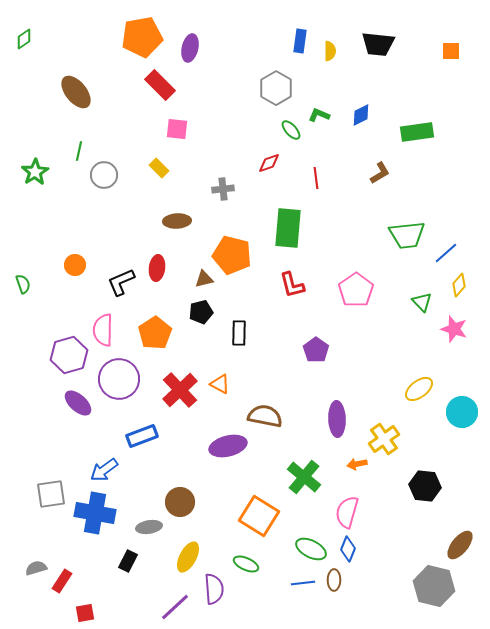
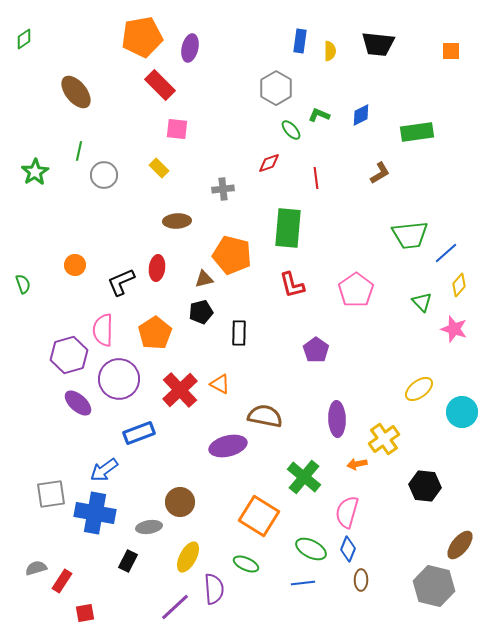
green trapezoid at (407, 235): moved 3 px right
blue rectangle at (142, 436): moved 3 px left, 3 px up
brown ellipse at (334, 580): moved 27 px right
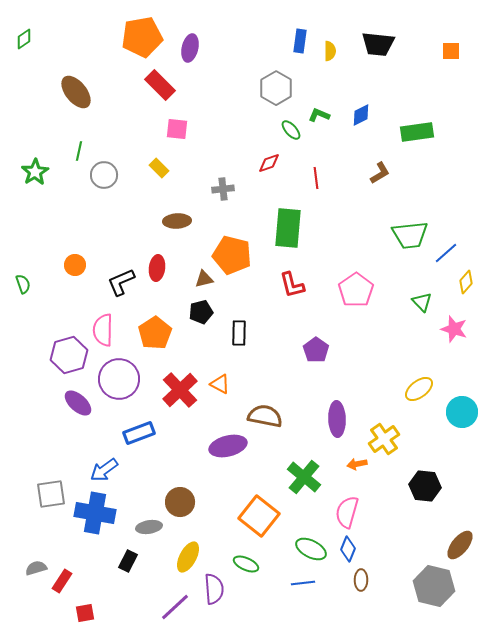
yellow diamond at (459, 285): moved 7 px right, 3 px up
orange square at (259, 516): rotated 6 degrees clockwise
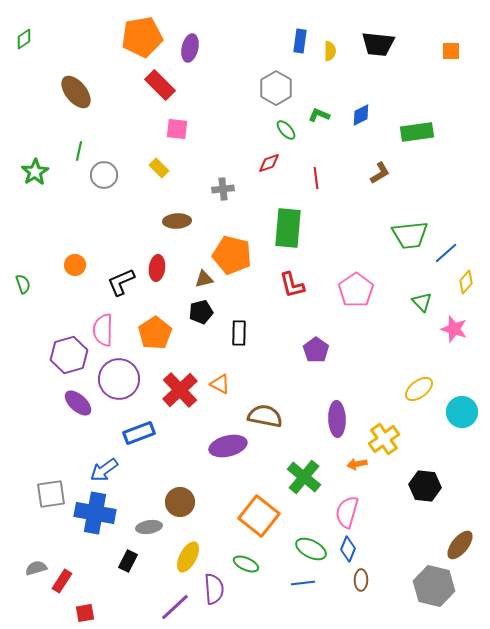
green ellipse at (291, 130): moved 5 px left
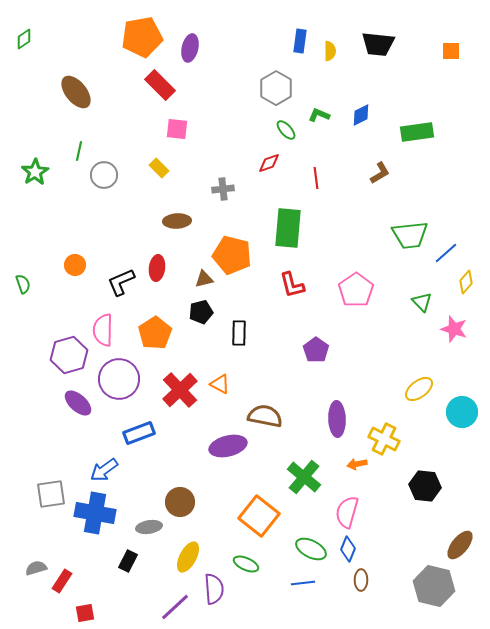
yellow cross at (384, 439): rotated 28 degrees counterclockwise
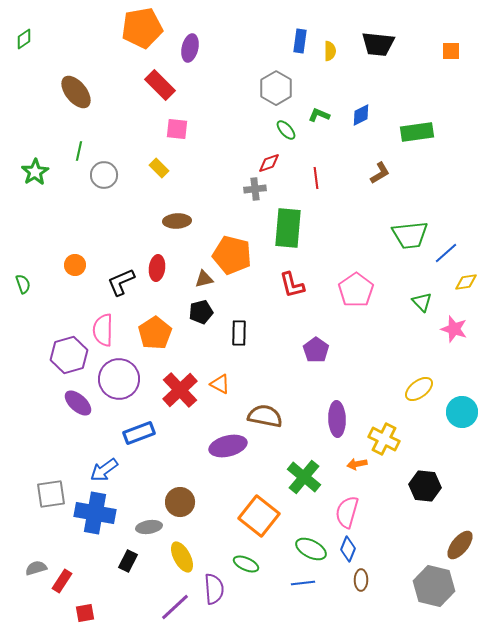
orange pentagon at (142, 37): moved 9 px up
gray cross at (223, 189): moved 32 px right
yellow diamond at (466, 282): rotated 40 degrees clockwise
yellow ellipse at (188, 557): moved 6 px left; rotated 56 degrees counterclockwise
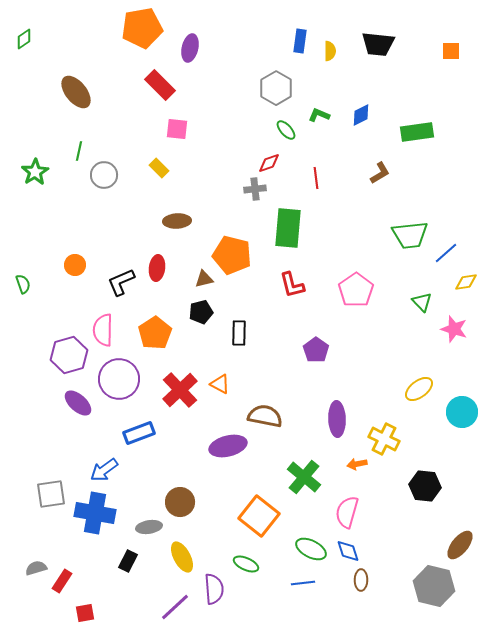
blue diamond at (348, 549): moved 2 px down; rotated 40 degrees counterclockwise
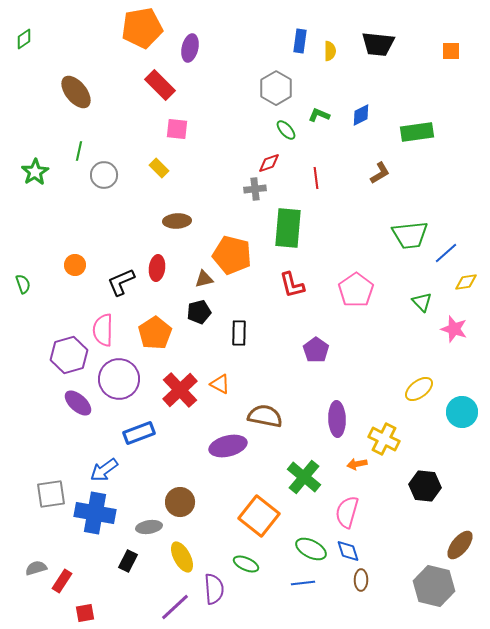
black pentagon at (201, 312): moved 2 px left
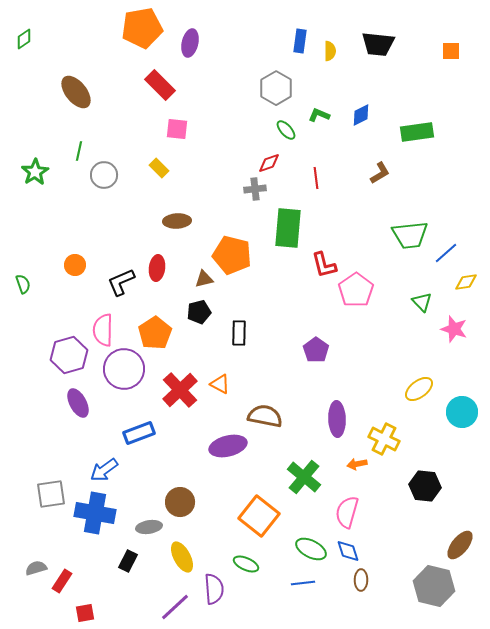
purple ellipse at (190, 48): moved 5 px up
red L-shape at (292, 285): moved 32 px right, 20 px up
purple circle at (119, 379): moved 5 px right, 10 px up
purple ellipse at (78, 403): rotated 20 degrees clockwise
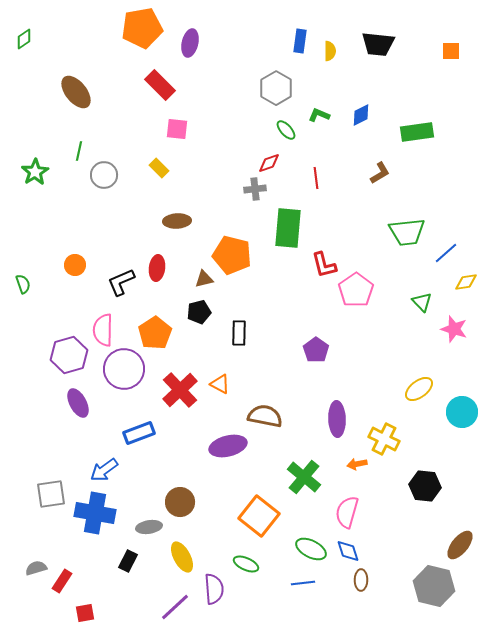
green trapezoid at (410, 235): moved 3 px left, 3 px up
